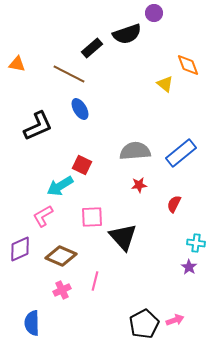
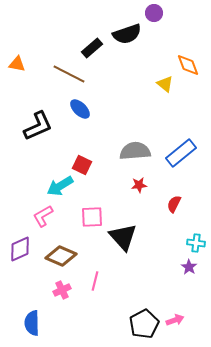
blue ellipse: rotated 15 degrees counterclockwise
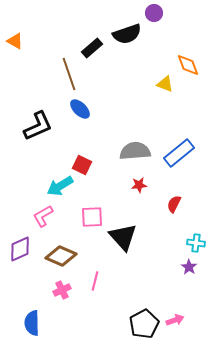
orange triangle: moved 2 px left, 23 px up; rotated 18 degrees clockwise
brown line: rotated 44 degrees clockwise
yellow triangle: rotated 18 degrees counterclockwise
blue rectangle: moved 2 px left
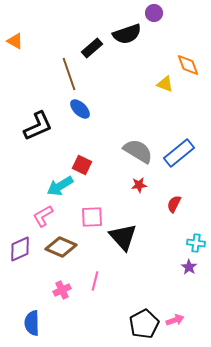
gray semicircle: moved 3 px right; rotated 36 degrees clockwise
brown diamond: moved 9 px up
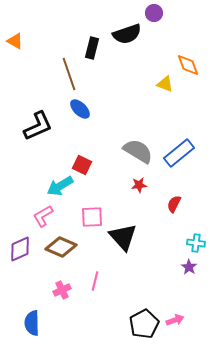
black rectangle: rotated 35 degrees counterclockwise
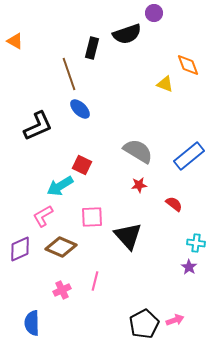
blue rectangle: moved 10 px right, 3 px down
red semicircle: rotated 102 degrees clockwise
black triangle: moved 5 px right, 1 px up
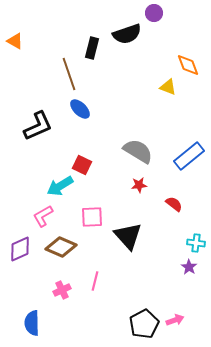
yellow triangle: moved 3 px right, 3 px down
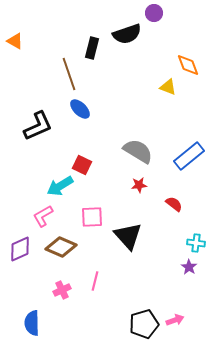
black pentagon: rotated 12 degrees clockwise
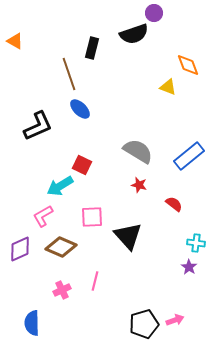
black semicircle: moved 7 px right
red star: rotated 21 degrees clockwise
